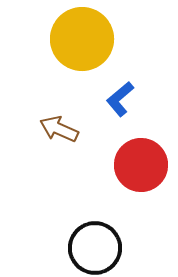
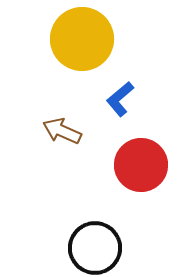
brown arrow: moved 3 px right, 2 px down
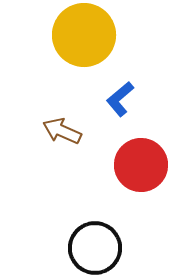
yellow circle: moved 2 px right, 4 px up
